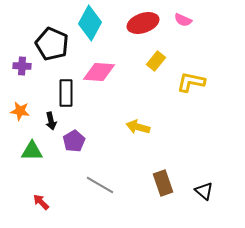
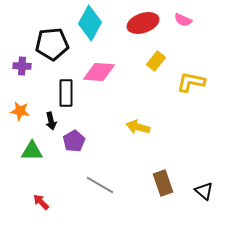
black pentagon: rotated 28 degrees counterclockwise
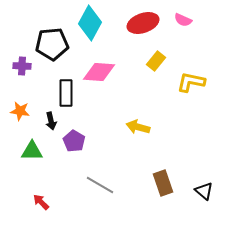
purple pentagon: rotated 10 degrees counterclockwise
